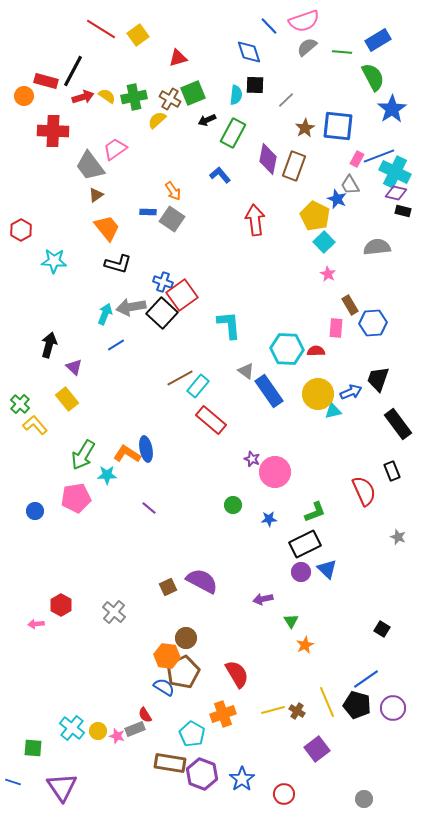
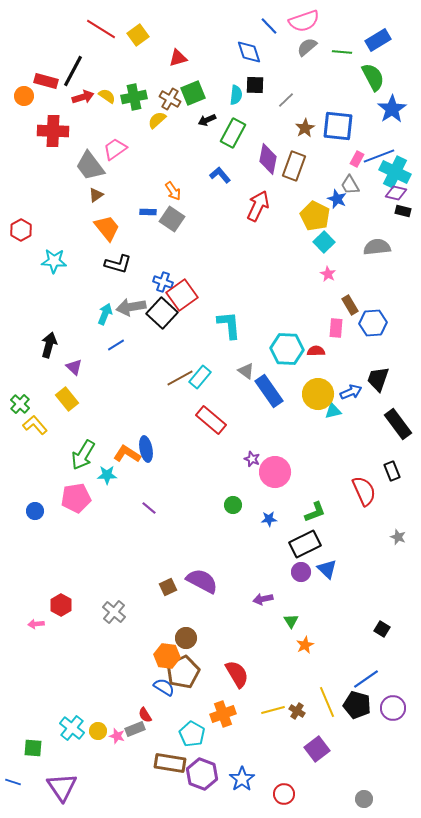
red arrow at (255, 220): moved 3 px right, 14 px up; rotated 32 degrees clockwise
cyan rectangle at (198, 386): moved 2 px right, 9 px up
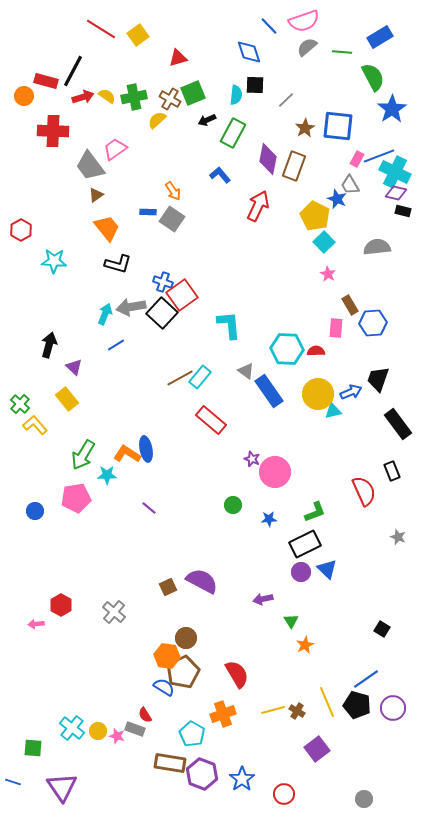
blue rectangle at (378, 40): moved 2 px right, 3 px up
gray rectangle at (135, 729): rotated 42 degrees clockwise
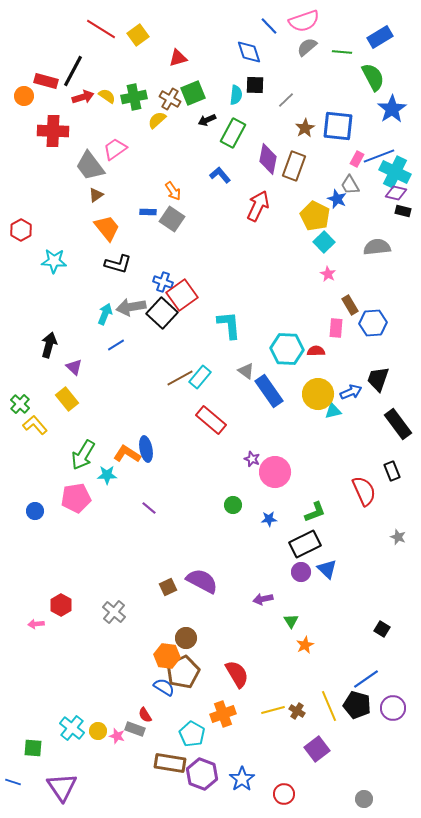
yellow line at (327, 702): moved 2 px right, 4 px down
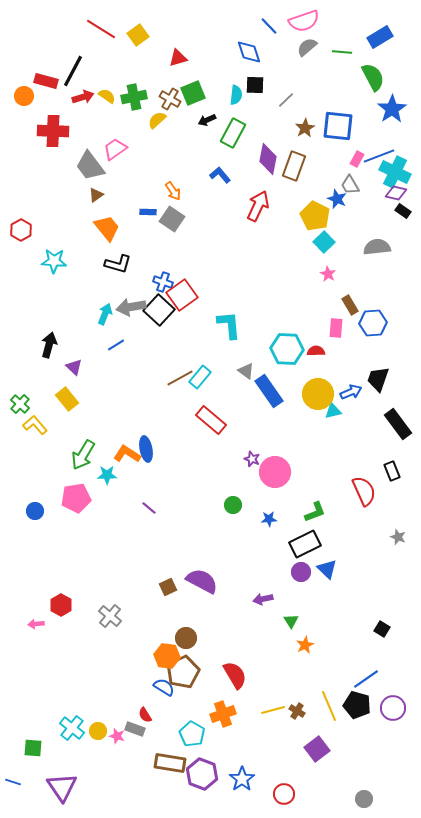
black rectangle at (403, 211): rotated 21 degrees clockwise
black square at (162, 313): moved 3 px left, 3 px up
gray cross at (114, 612): moved 4 px left, 4 px down
red semicircle at (237, 674): moved 2 px left, 1 px down
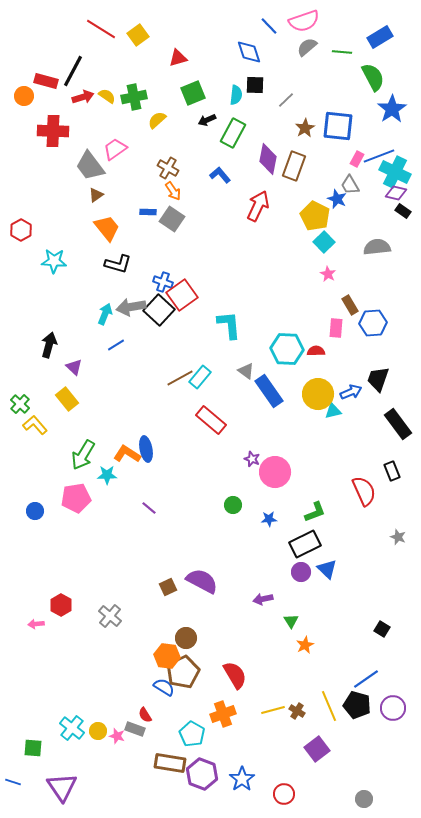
brown cross at (170, 99): moved 2 px left, 69 px down
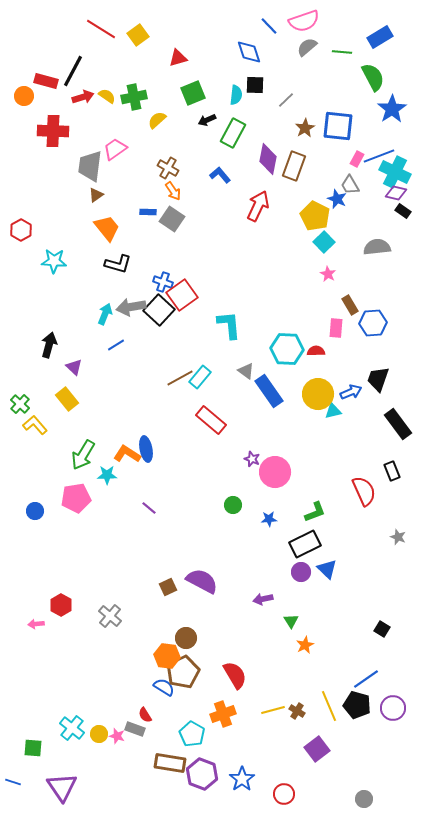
gray trapezoid at (90, 166): rotated 44 degrees clockwise
yellow circle at (98, 731): moved 1 px right, 3 px down
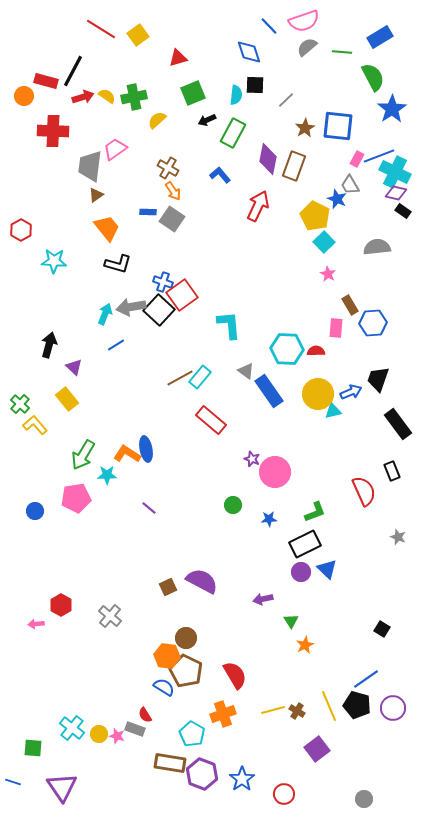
brown pentagon at (183, 672): moved 3 px right, 1 px up; rotated 20 degrees counterclockwise
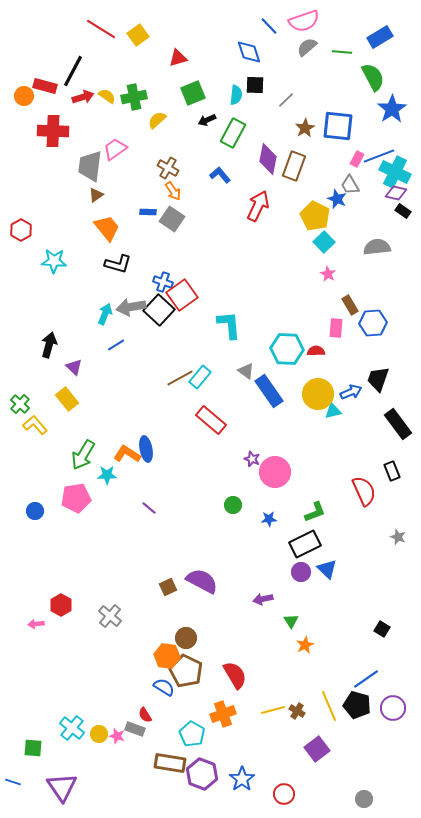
red rectangle at (46, 81): moved 1 px left, 5 px down
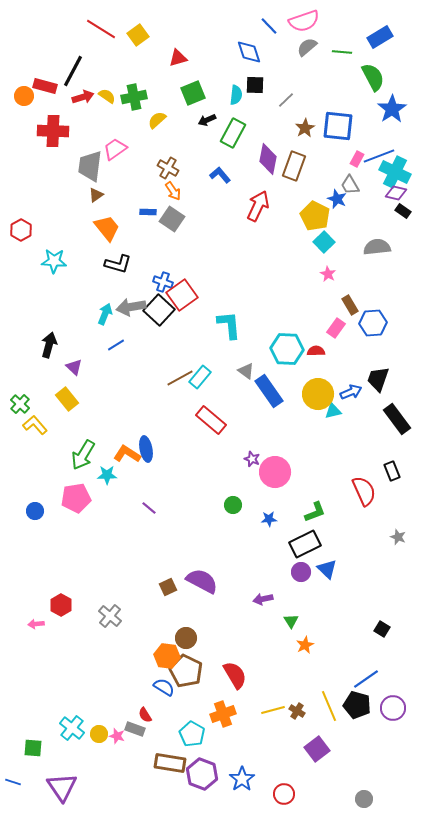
pink rectangle at (336, 328): rotated 30 degrees clockwise
black rectangle at (398, 424): moved 1 px left, 5 px up
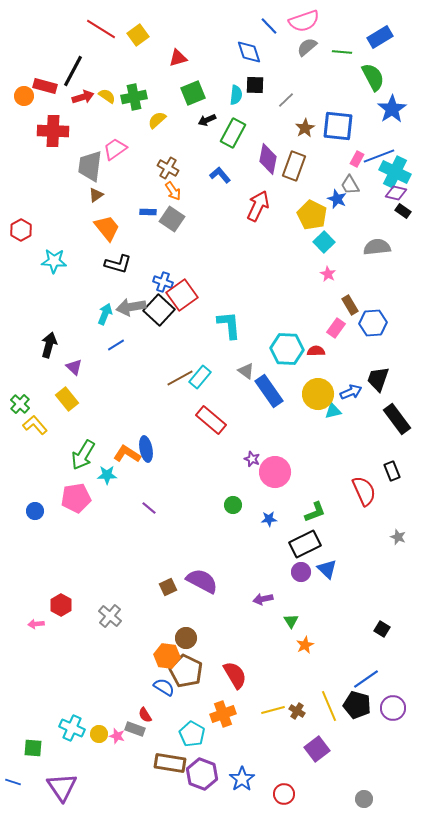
yellow pentagon at (315, 216): moved 3 px left, 1 px up
cyan cross at (72, 728): rotated 15 degrees counterclockwise
